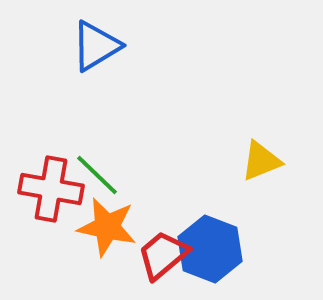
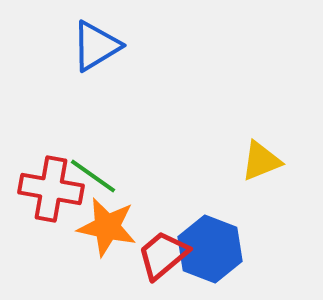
green line: moved 4 px left, 1 px down; rotated 9 degrees counterclockwise
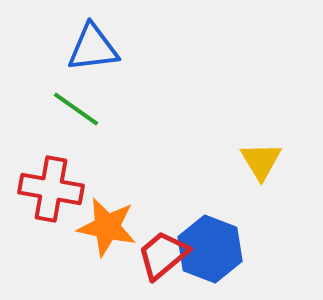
blue triangle: moved 3 px left, 2 px down; rotated 24 degrees clockwise
yellow triangle: rotated 39 degrees counterclockwise
green line: moved 17 px left, 67 px up
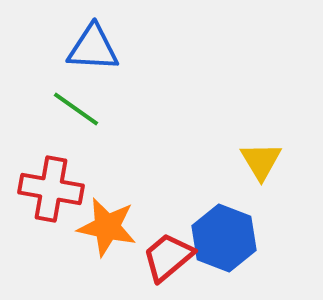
blue triangle: rotated 10 degrees clockwise
blue hexagon: moved 14 px right, 11 px up
red trapezoid: moved 5 px right, 2 px down
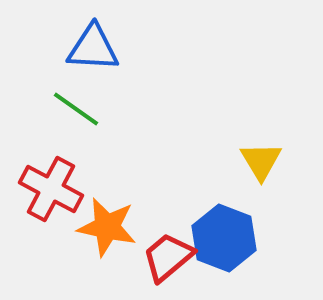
red cross: rotated 18 degrees clockwise
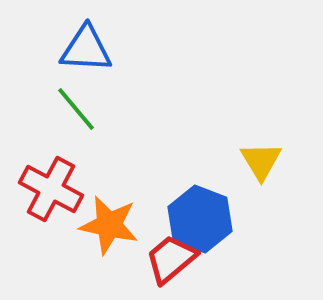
blue triangle: moved 7 px left, 1 px down
green line: rotated 15 degrees clockwise
orange star: moved 2 px right, 2 px up
blue hexagon: moved 24 px left, 19 px up
red trapezoid: moved 3 px right, 2 px down
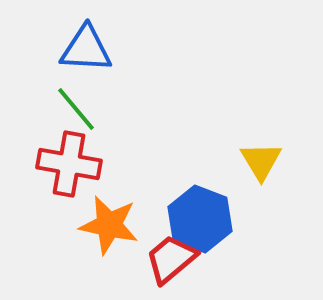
red cross: moved 18 px right, 25 px up; rotated 18 degrees counterclockwise
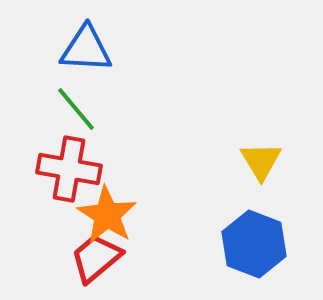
red cross: moved 5 px down
blue hexagon: moved 54 px right, 25 px down
orange star: moved 2 px left, 10 px up; rotated 20 degrees clockwise
red trapezoid: moved 75 px left, 1 px up
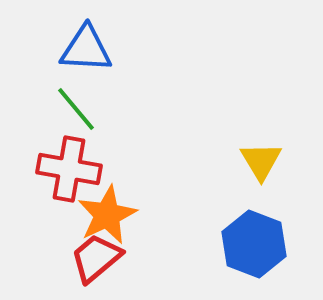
orange star: rotated 14 degrees clockwise
